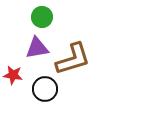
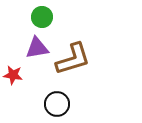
black circle: moved 12 px right, 15 px down
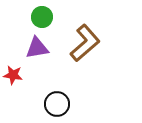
brown L-shape: moved 12 px right, 16 px up; rotated 24 degrees counterclockwise
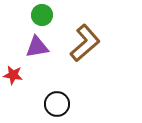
green circle: moved 2 px up
purple triangle: moved 1 px up
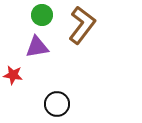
brown L-shape: moved 3 px left, 18 px up; rotated 12 degrees counterclockwise
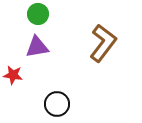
green circle: moved 4 px left, 1 px up
brown L-shape: moved 21 px right, 18 px down
